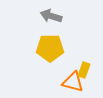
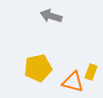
yellow pentagon: moved 12 px left, 20 px down; rotated 12 degrees counterclockwise
yellow rectangle: moved 7 px right, 2 px down
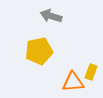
yellow pentagon: moved 1 px right, 17 px up
orange triangle: rotated 20 degrees counterclockwise
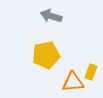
yellow pentagon: moved 7 px right, 4 px down
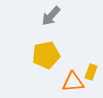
gray arrow: rotated 65 degrees counterclockwise
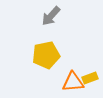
yellow rectangle: moved 1 px left, 6 px down; rotated 49 degrees clockwise
